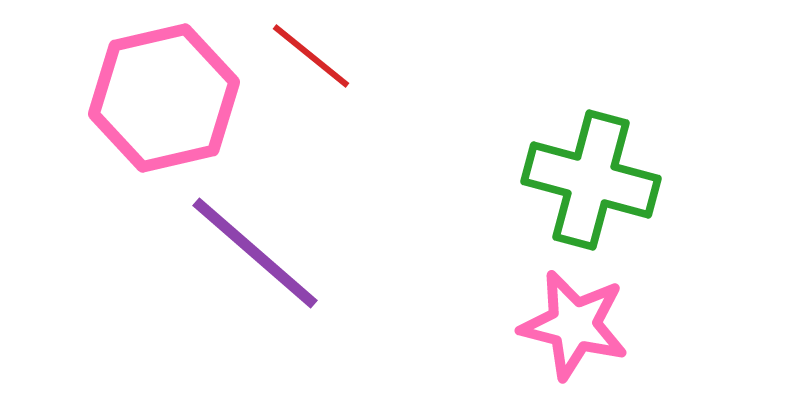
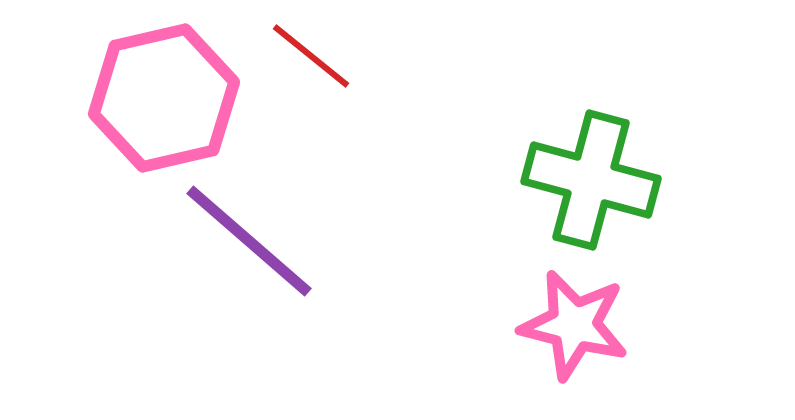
purple line: moved 6 px left, 12 px up
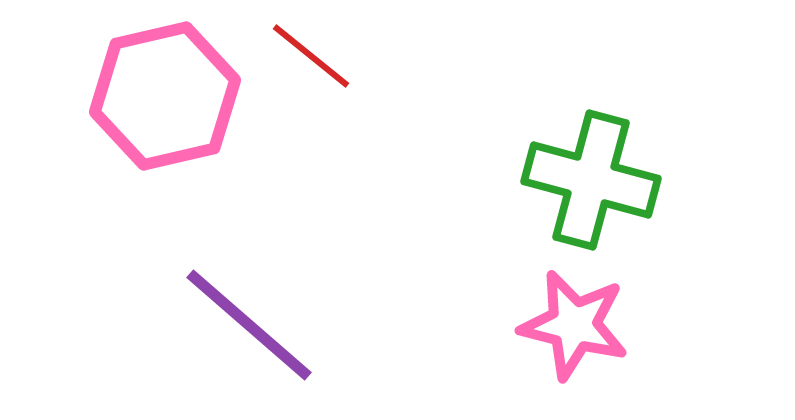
pink hexagon: moved 1 px right, 2 px up
purple line: moved 84 px down
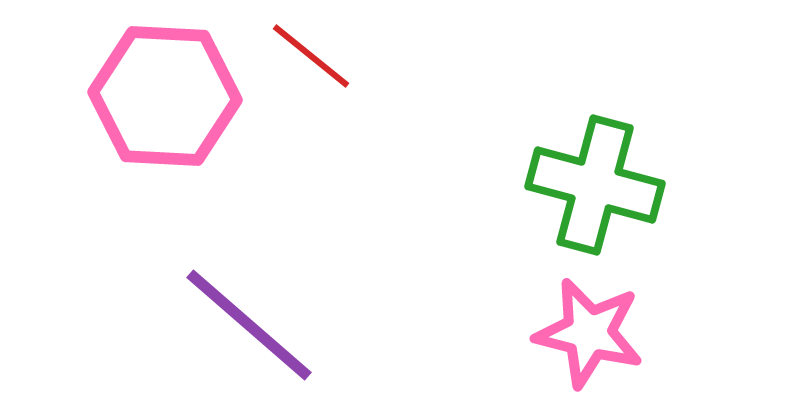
pink hexagon: rotated 16 degrees clockwise
green cross: moved 4 px right, 5 px down
pink star: moved 15 px right, 8 px down
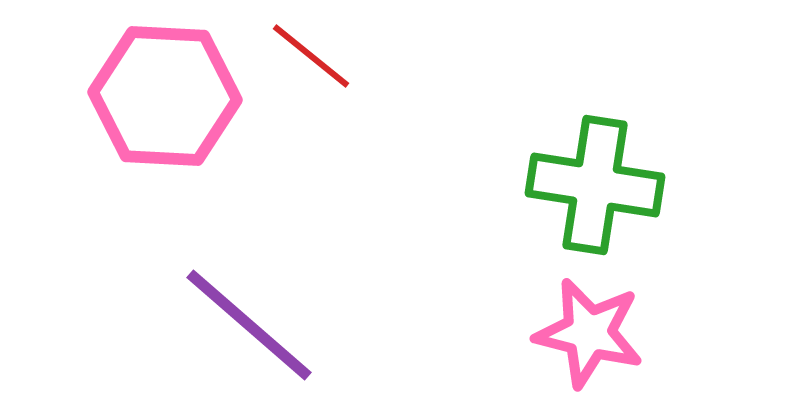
green cross: rotated 6 degrees counterclockwise
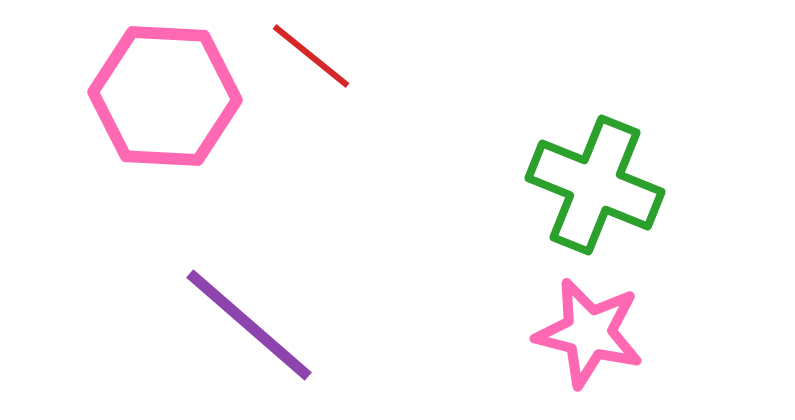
green cross: rotated 13 degrees clockwise
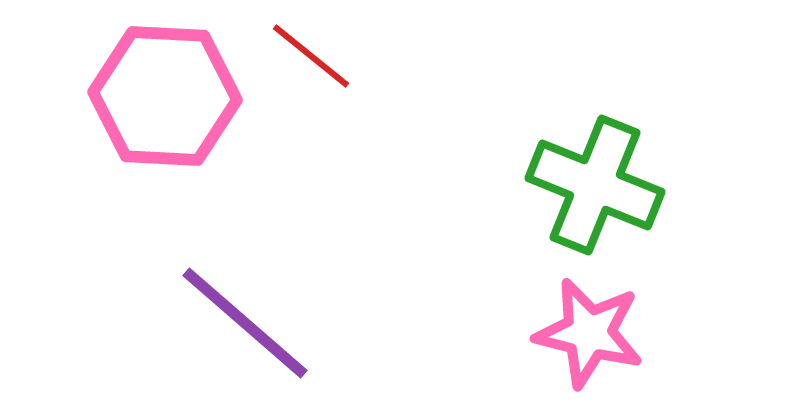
purple line: moved 4 px left, 2 px up
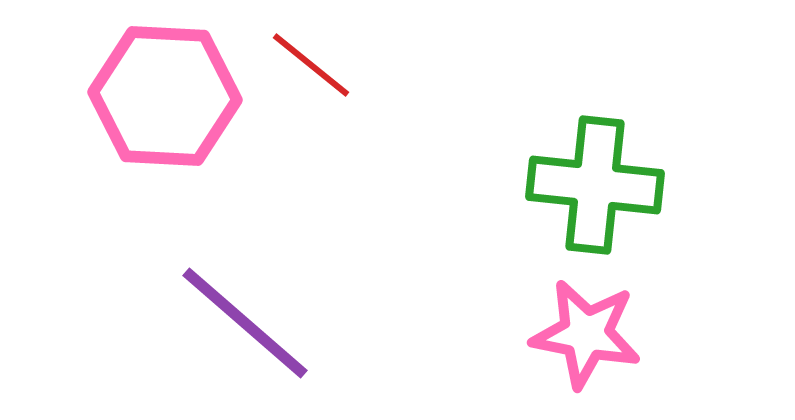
red line: moved 9 px down
green cross: rotated 16 degrees counterclockwise
pink star: moved 3 px left, 1 px down; rotated 3 degrees counterclockwise
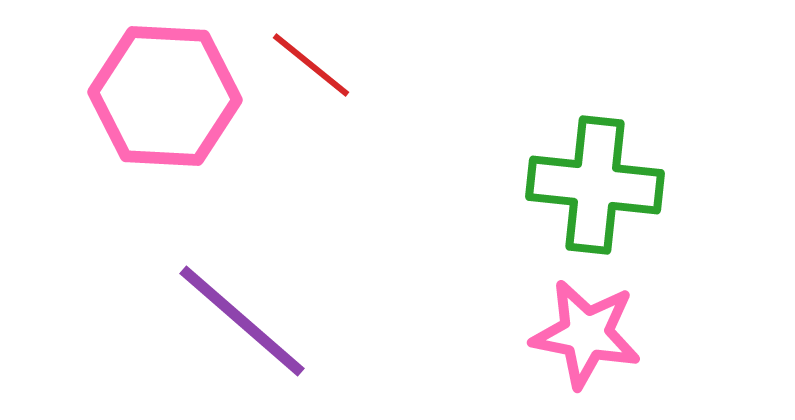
purple line: moved 3 px left, 2 px up
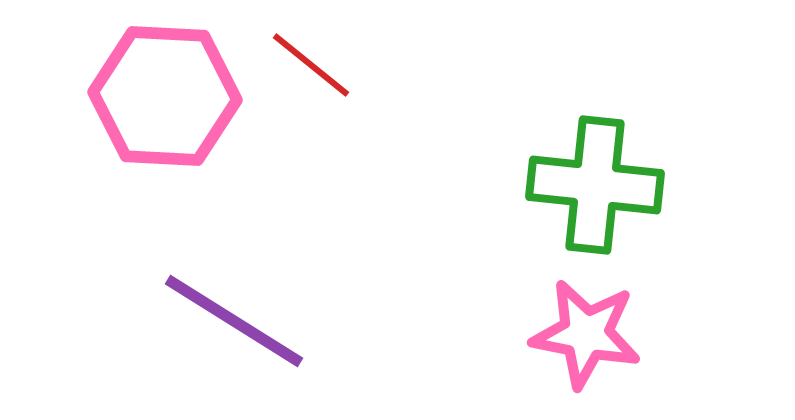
purple line: moved 8 px left; rotated 9 degrees counterclockwise
